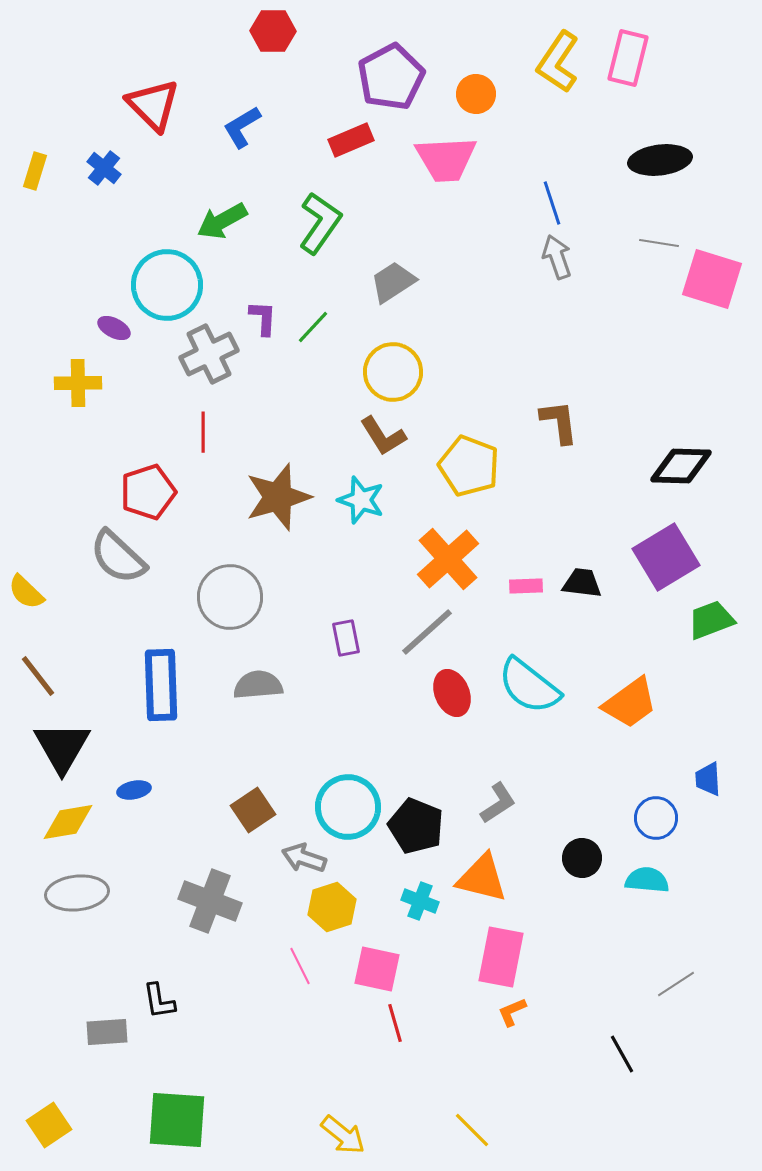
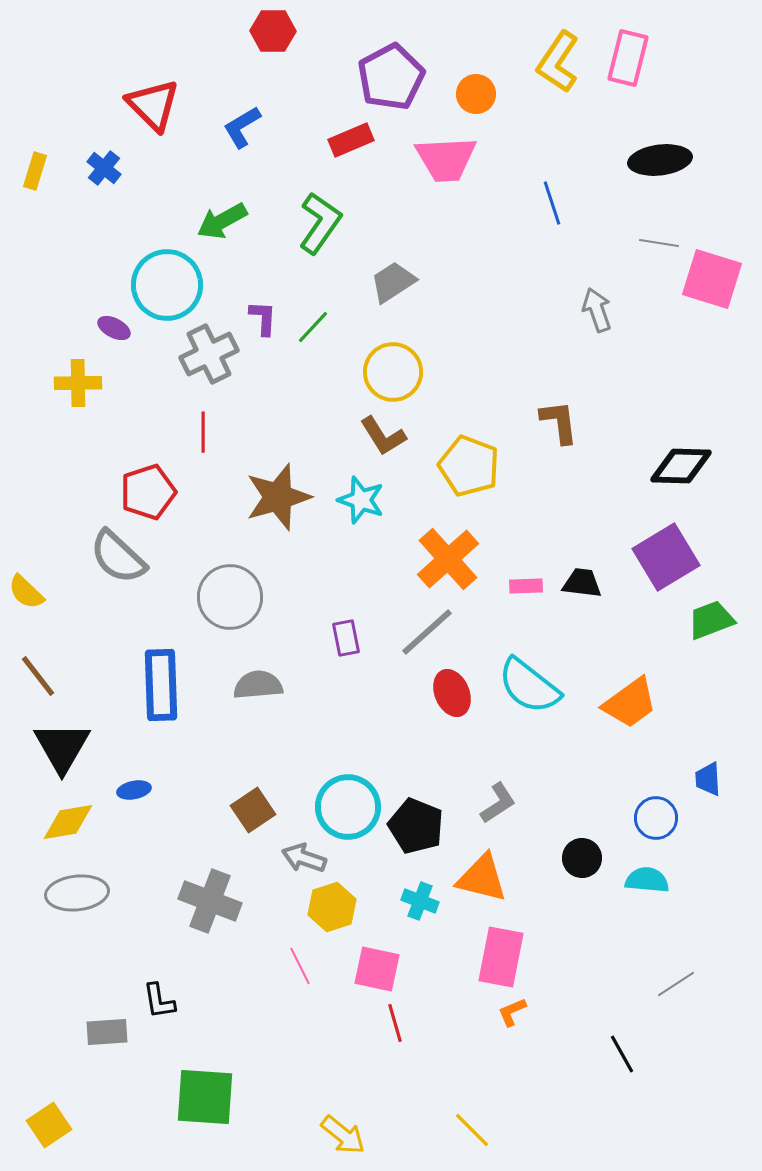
gray arrow at (557, 257): moved 40 px right, 53 px down
green square at (177, 1120): moved 28 px right, 23 px up
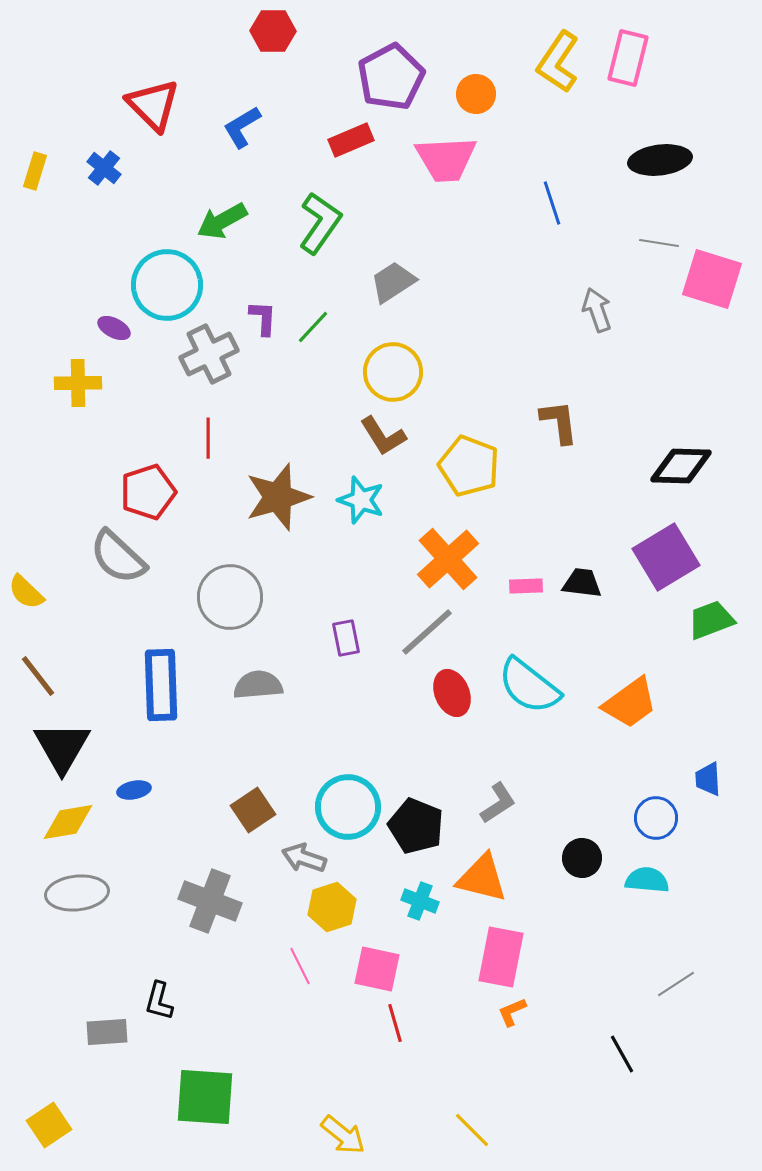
red line at (203, 432): moved 5 px right, 6 px down
black L-shape at (159, 1001): rotated 24 degrees clockwise
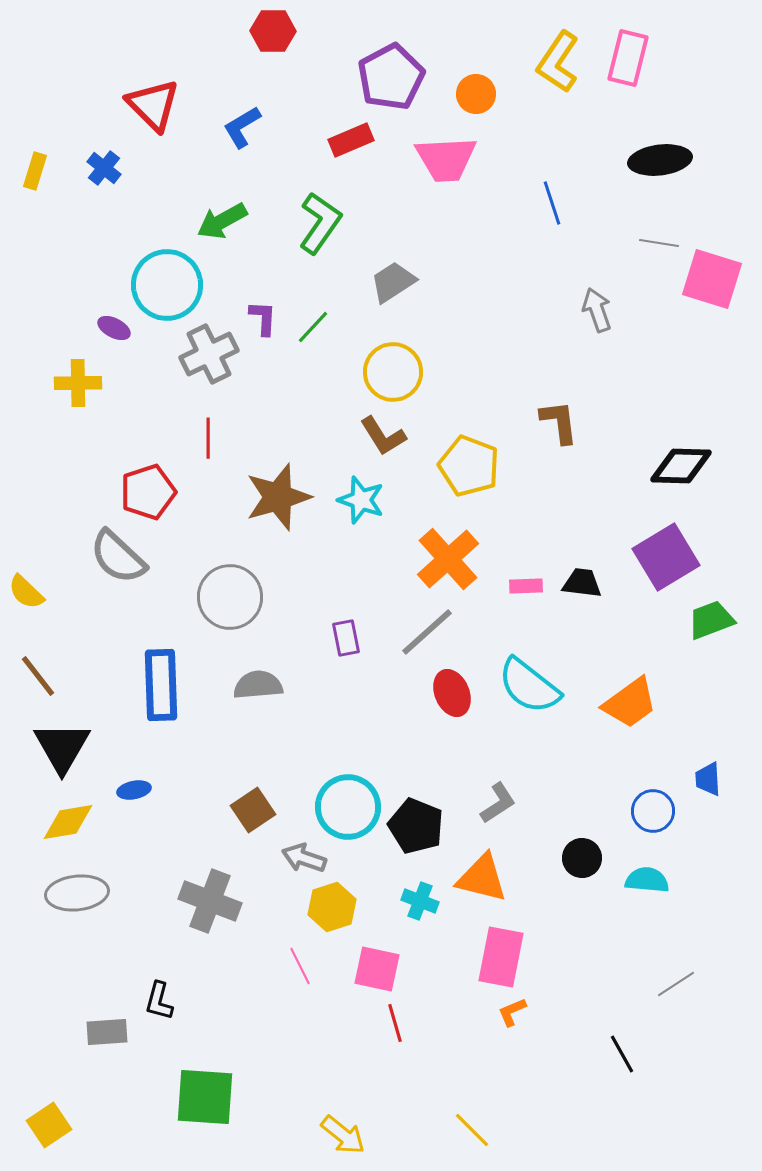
blue circle at (656, 818): moved 3 px left, 7 px up
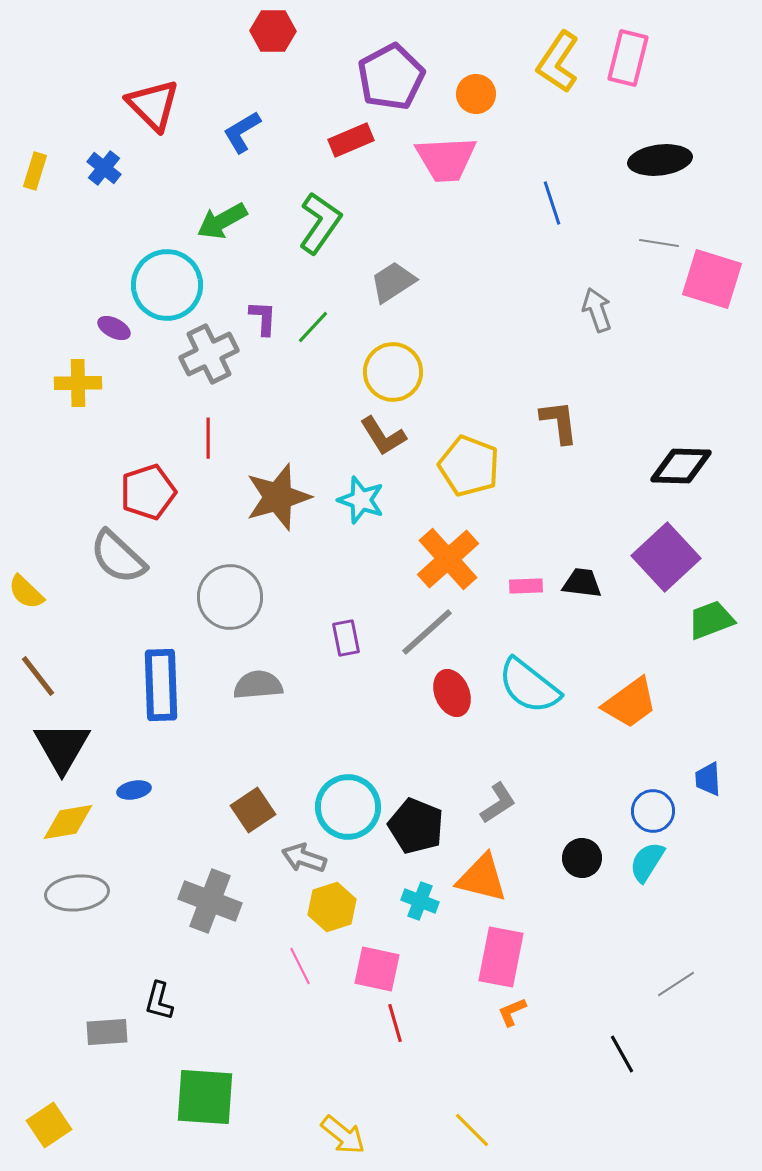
blue L-shape at (242, 127): moved 5 px down
purple square at (666, 557): rotated 12 degrees counterclockwise
cyan semicircle at (647, 880): moved 18 px up; rotated 63 degrees counterclockwise
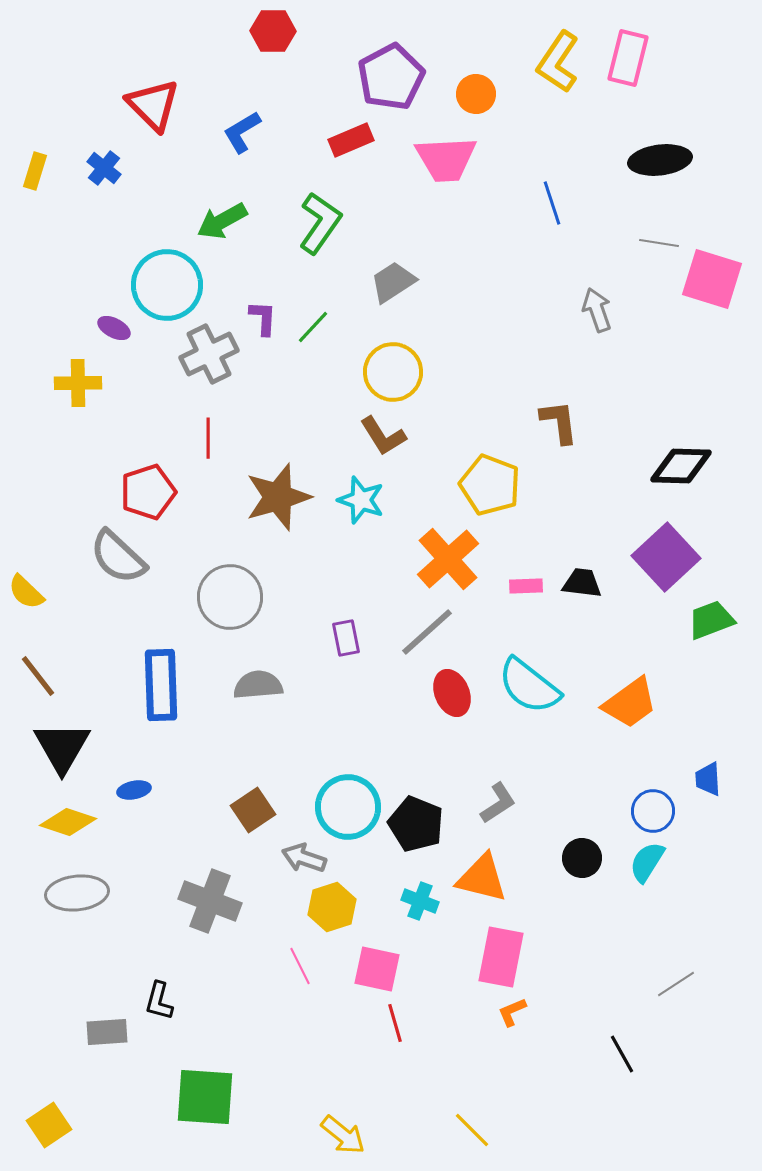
yellow pentagon at (469, 466): moved 21 px right, 19 px down
yellow diamond at (68, 822): rotated 28 degrees clockwise
black pentagon at (416, 826): moved 2 px up
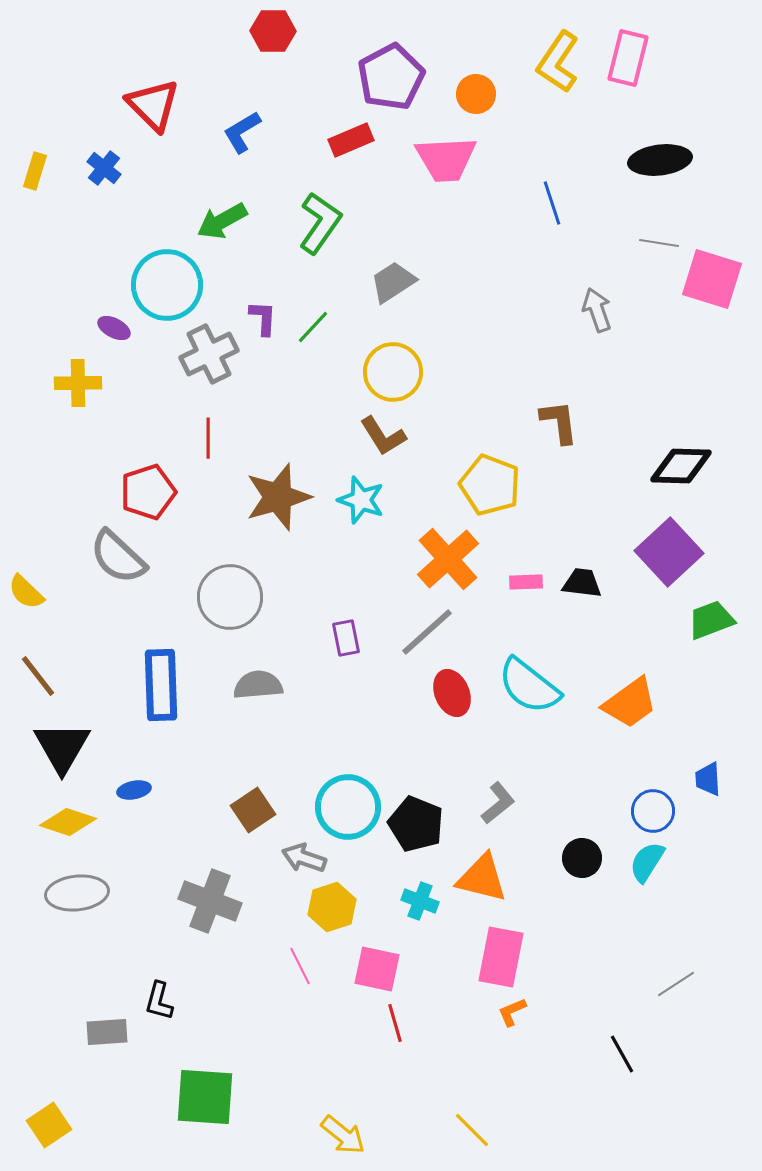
purple square at (666, 557): moved 3 px right, 5 px up
pink rectangle at (526, 586): moved 4 px up
gray L-shape at (498, 803): rotated 6 degrees counterclockwise
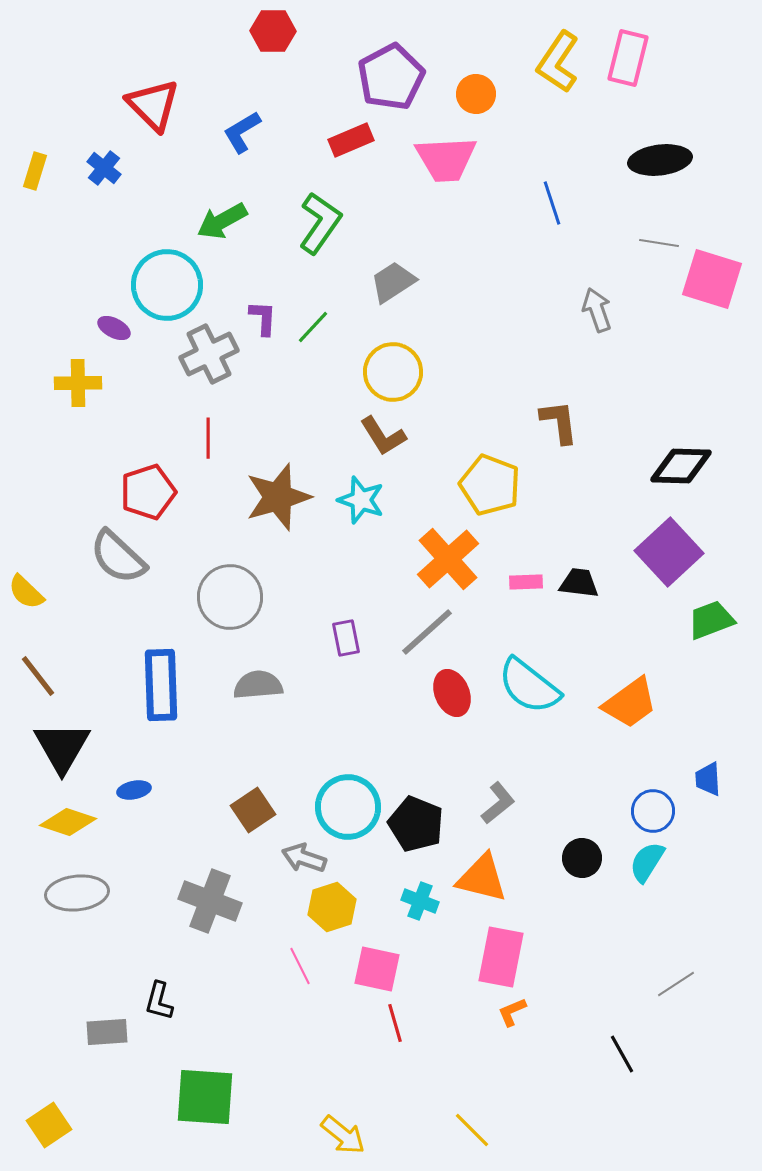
black trapezoid at (582, 583): moved 3 px left
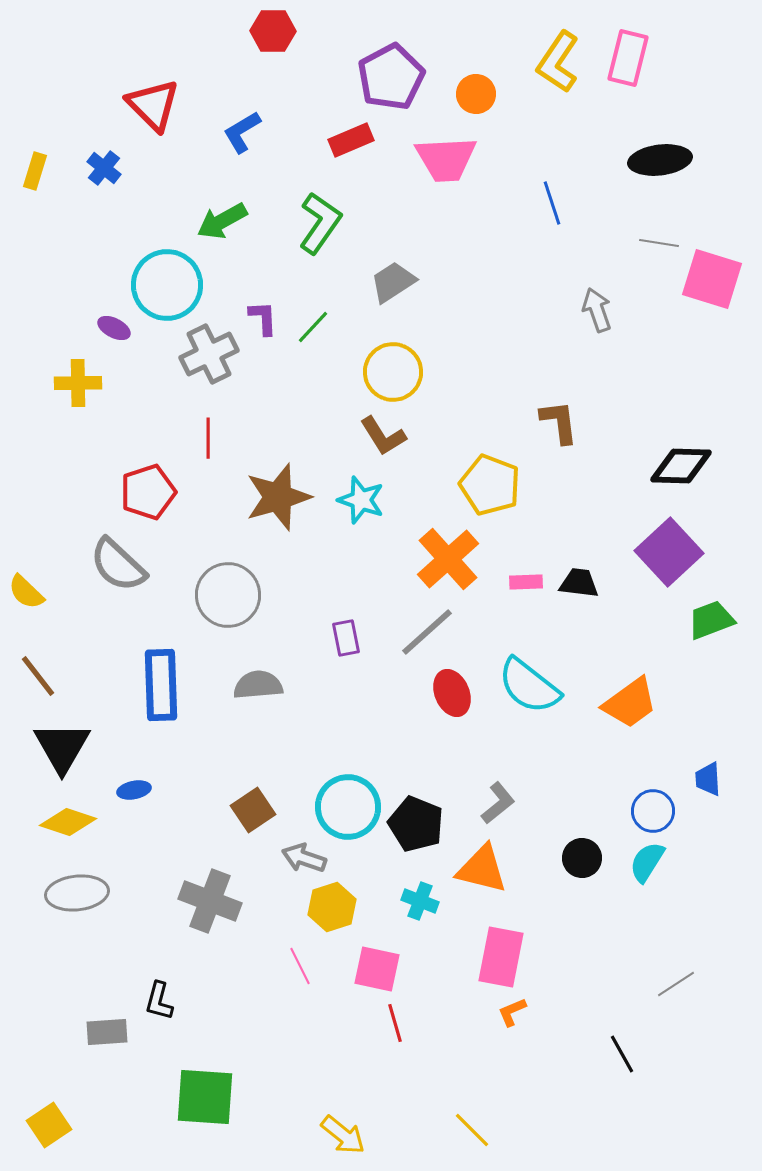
purple L-shape at (263, 318): rotated 6 degrees counterclockwise
gray semicircle at (118, 557): moved 8 px down
gray circle at (230, 597): moved 2 px left, 2 px up
orange triangle at (482, 878): moved 9 px up
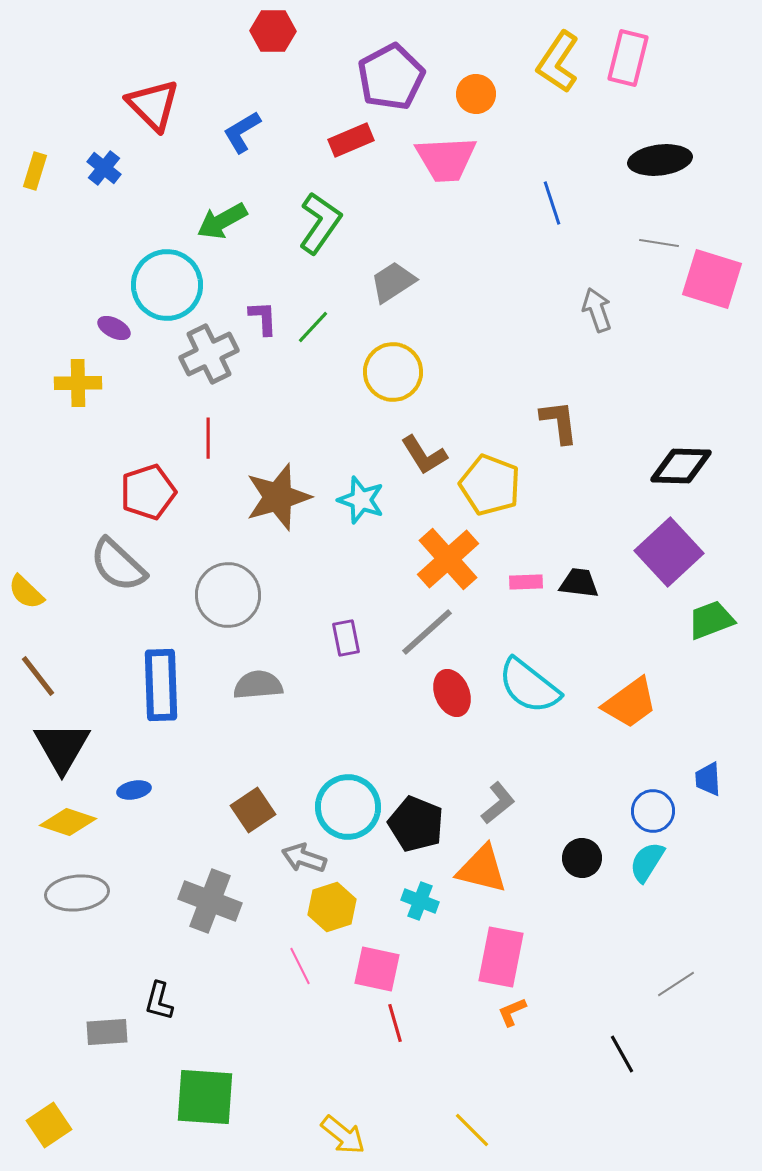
brown L-shape at (383, 436): moved 41 px right, 19 px down
